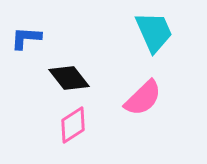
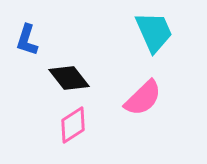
blue L-shape: moved 1 px right, 2 px down; rotated 76 degrees counterclockwise
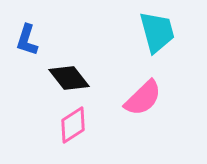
cyan trapezoid: moved 3 px right; rotated 9 degrees clockwise
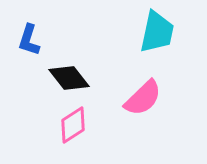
cyan trapezoid: rotated 27 degrees clockwise
blue L-shape: moved 2 px right
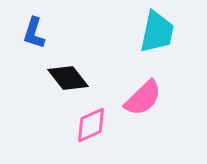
blue L-shape: moved 5 px right, 7 px up
black diamond: moved 1 px left
pink diamond: moved 18 px right; rotated 9 degrees clockwise
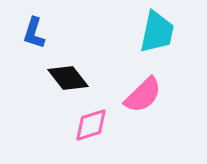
pink semicircle: moved 3 px up
pink diamond: rotated 6 degrees clockwise
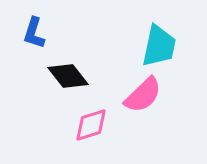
cyan trapezoid: moved 2 px right, 14 px down
black diamond: moved 2 px up
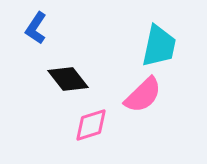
blue L-shape: moved 2 px right, 5 px up; rotated 16 degrees clockwise
black diamond: moved 3 px down
